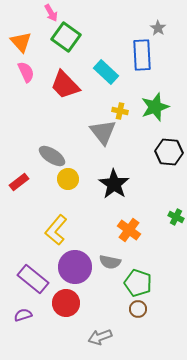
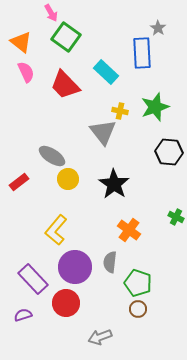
orange triangle: rotated 10 degrees counterclockwise
blue rectangle: moved 2 px up
gray semicircle: rotated 85 degrees clockwise
purple rectangle: rotated 8 degrees clockwise
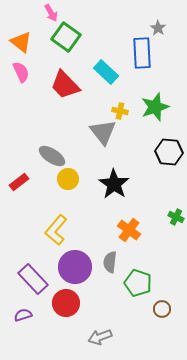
pink semicircle: moved 5 px left
brown circle: moved 24 px right
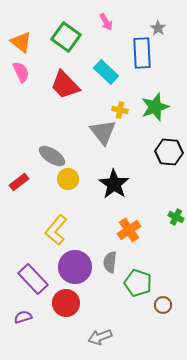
pink arrow: moved 55 px right, 9 px down
yellow cross: moved 1 px up
orange cross: rotated 20 degrees clockwise
brown circle: moved 1 px right, 4 px up
purple semicircle: moved 2 px down
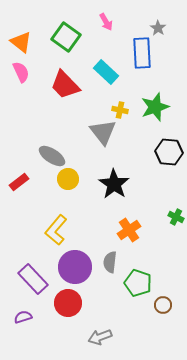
red circle: moved 2 px right
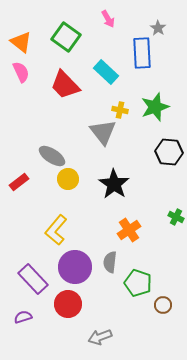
pink arrow: moved 2 px right, 3 px up
red circle: moved 1 px down
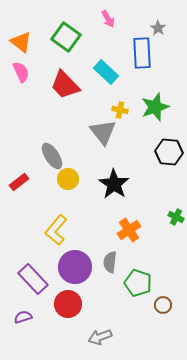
gray ellipse: rotated 24 degrees clockwise
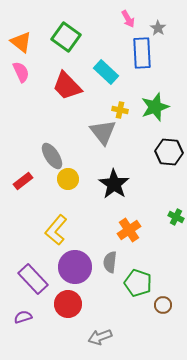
pink arrow: moved 20 px right
red trapezoid: moved 2 px right, 1 px down
red rectangle: moved 4 px right, 1 px up
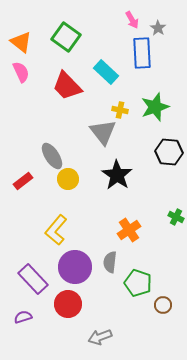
pink arrow: moved 4 px right, 1 px down
black star: moved 3 px right, 9 px up
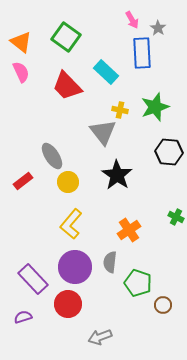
yellow circle: moved 3 px down
yellow L-shape: moved 15 px right, 6 px up
